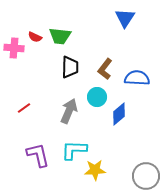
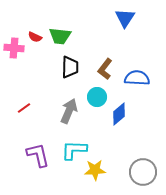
gray circle: moved 3 px left, 4 px up
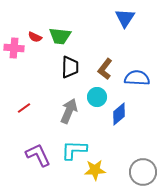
purple L-shape: rotated 12 degrees counterclockwise
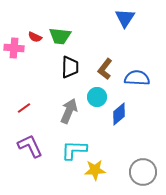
purple L-shape: moved 8 px left, 9 px up
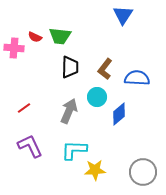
blue triangle: moved 2 px left, 3 px up
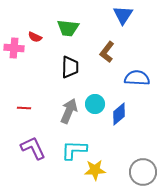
green trapezoid: moved 8 px right, 8 px up
brown L-shape: moved 2 px right, 17 px up
cyan circle: moved 2 px left, 7 px down
red line: rotated 40 degrees clockwise
purple L-shape: moved 3 px right, 2 px down
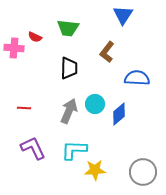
black trapezoid: moved 1 px left, 1 px down
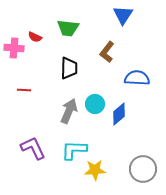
red line: moved 18 px up
gray circle: moved 3 px up
